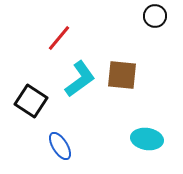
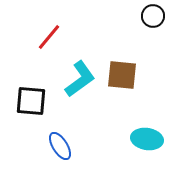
black circle: moved 2 px left
red line: moved 10 px left, 1 px up
black square: rotated 28 degrees counterclockwise
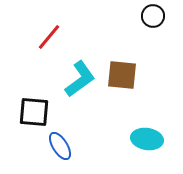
black square: moved 3 px right, 11 px down
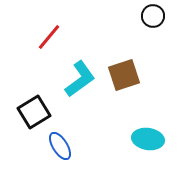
brown square: moved 2 px right; rotated 24 degrees counterclockwise
black square: rotated 36 degrees counterclockwise
cyan ellipse: moved 1 px right
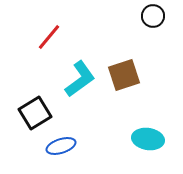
black square: moved 1 px right, 1 px down
blue ellipse: moved 1 px right; rotated 76 degrees counterclockwise
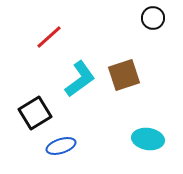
black circle: moved 2 px down
red line: rotated 8 degrees clockwise
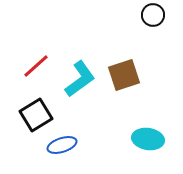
black circle: moved 3 px up
red line: moved 13 px left, 29 px down
black square: moved 1 px right, 2 px down
blue ellipse: moved 1 px right, 1 px up
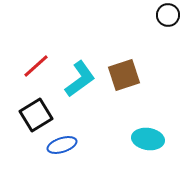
black circle: moved 15 px right
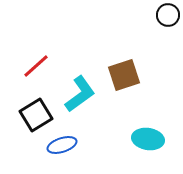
cyan L-shape: moved 15 px down
